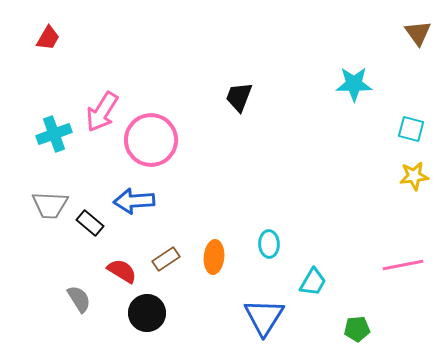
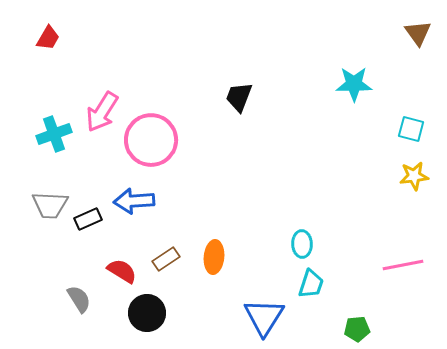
black rectangle: moved 2 px left, 4 px up; rotated 64 degrees counterclockwise
cyan ellipse: moved 33 px right
cyan trapezoid: moved 2 px left, 2 px down; rotated 12 degrees counterclockwise
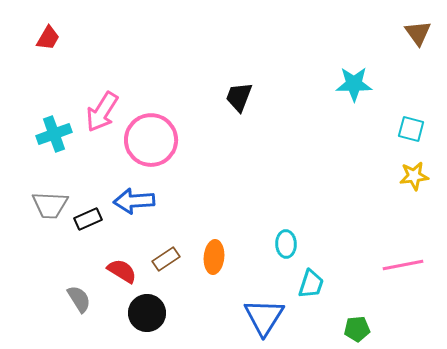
cyan ellipse: moved 16 px left
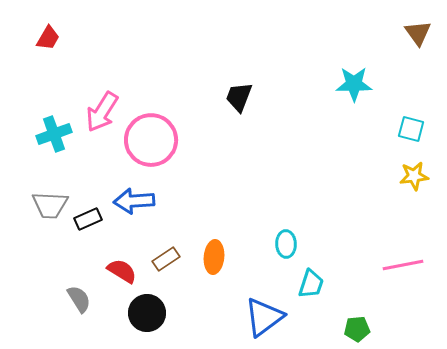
blue triangle: rotated 21 degrees clockwise
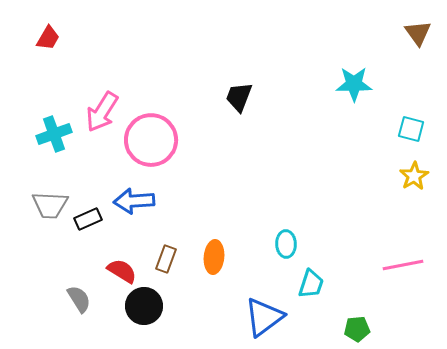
yellow star: rotated 24 degrees counterclockwise
brown rectangle: rotated 36 degrees counterclockwise
black circle: moved 3 px left, 7 px up
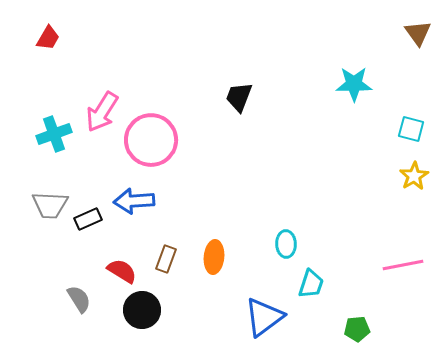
black circle: moved 2 px left, 4 px down
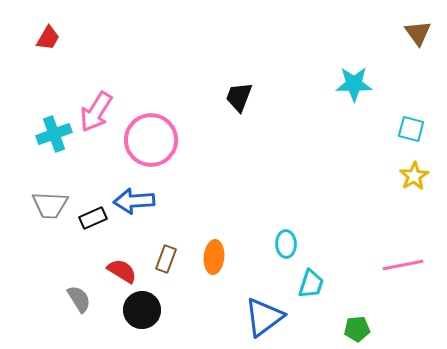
pink arrow: moved 6 px left
black rectangle: moved 5 px right, 1 px up
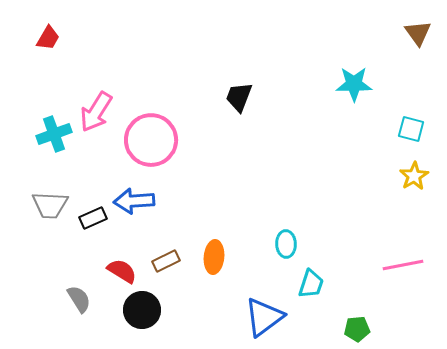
brown rectangle: moved 2 px down; rotated 44 degrees clockwise
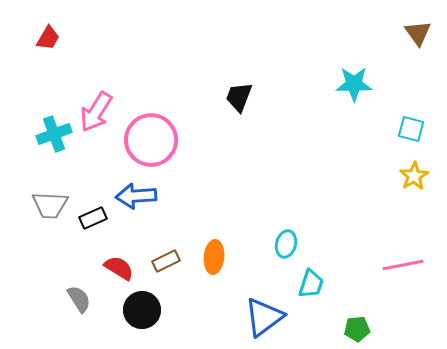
blue arrow: moved 2 px right, 5 px up
cyan ellipse: rotated 16 degrees clockwise
red semicircle: moved 3 px left, 3 px up
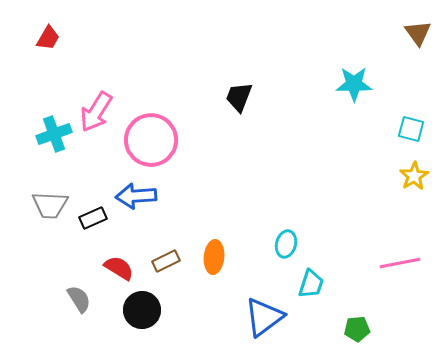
pink line: moved 3 px left, 2 px up
